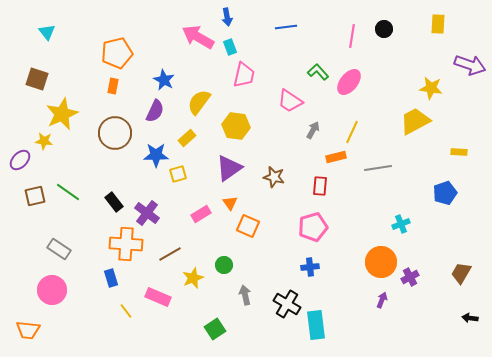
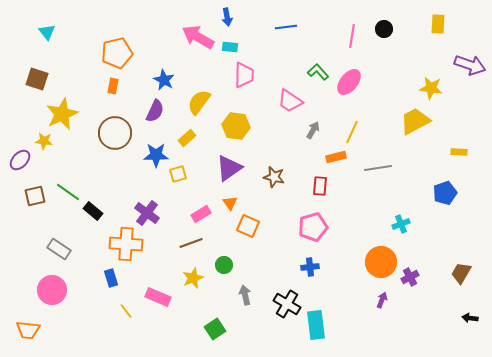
cyan rectangle at (230, 47): rotated 63 degrees counterclockwise
pink trapezoid at (244, 75): rotated 12 degrees counterclockwise
black rectangle at (114, 202): moved 21 px left, 9 px down; rotated 12 degrees counterclockwise
brown line at (170, 254): moved 21 px right, 11 px up; rotated 10 degrees clockwise
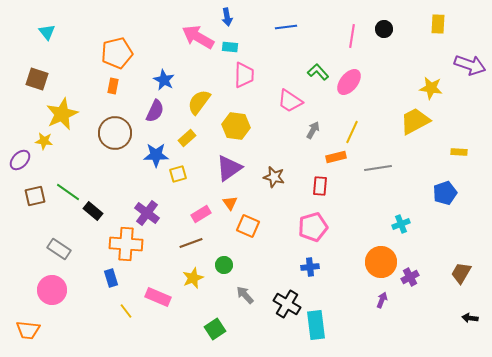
gray arrow at (245, 295): rotated 30 degrees counterclockwise
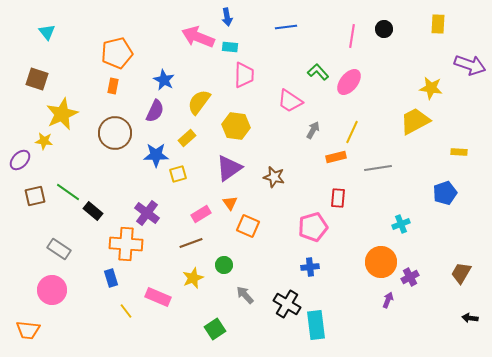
pink arrow at (198, 37): rotated 8 degrees counterclockwise
red rectangle at (320, 186): moved 18 px right, 12 px down
purple arrow at (382, 300): moved 6 px right
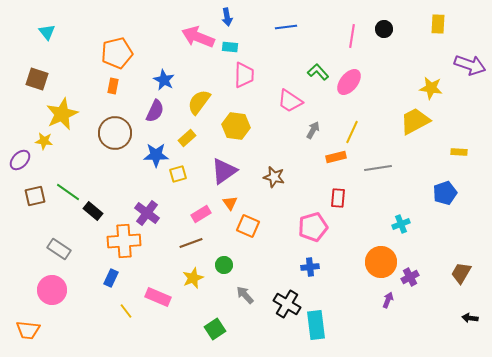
purple triangle at (229, 168): moved 5 px left, 3 px down
orange cross at (126, 244): moved 2 px left, 3 px up; rotated 8 degrees counterclockwise
blue rectangle at (111, 278): rotated 42 degrees clockwise
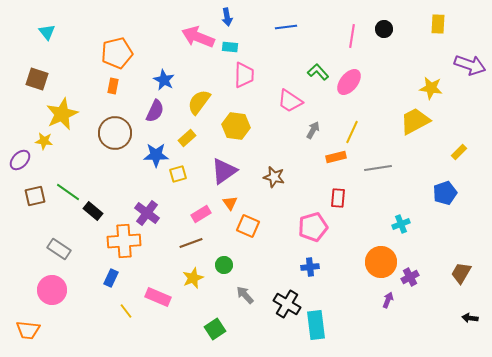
yellow rectangle at (459, 152): rotated 49 degrees counterclockwise
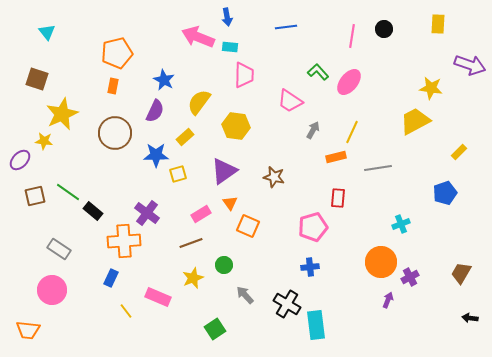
yellow rectangle at (187, 138): moved 2 px left, 1 px up
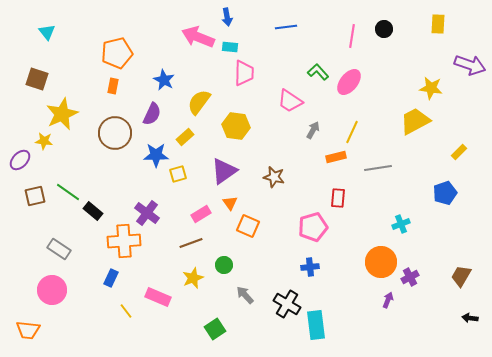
pink trapezoid at (244, 75): moved 2 px up
purple semicircle at (155, 111): moved 3 px left, 3 px down
brown trapezoid at (461, 273): moved 3 px down
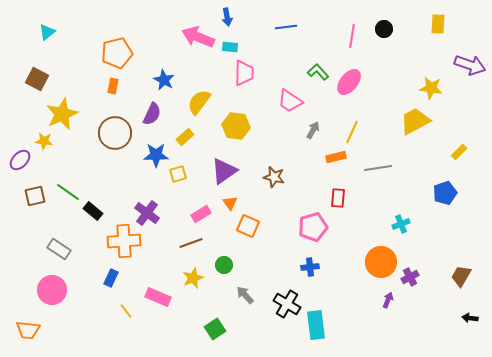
cyan triangle at (47, 32): rotated 30 degrees clockwise
brown square at (37, 79): rotated 10 degrees clockwise
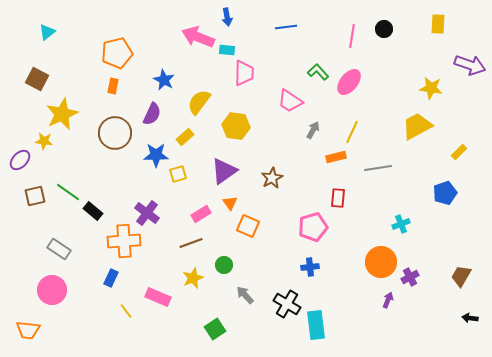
cyan rectangle at (230, 47): moved 3 px left, 3 px down
yellow trapezoid at (415, 121): moved 2 px right, 5 px down
brown star at (274, 177): moved 2 px left, 1 px down; rotated 30 degrees clockwise
